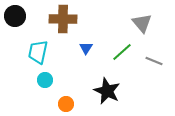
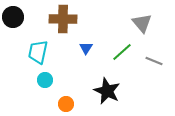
black circle: moved 2 px left, 1 px down
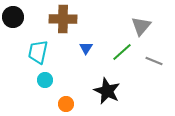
gray triangle: moved 1 px left, 3 px down; rotated 20 degrees clockwise
